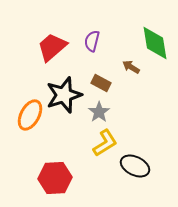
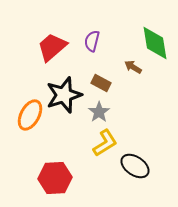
brown arrow: moved 2 px right
black ellipse: rotated 8 degrees clockwise
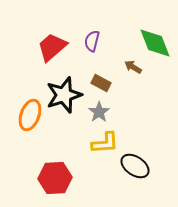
green diamond: rotated 12 degrees counterclockwise
orange ellipse: rotated 8 degrees counterclockwise
yellow L-shape: rotated 28 degrees clockwise
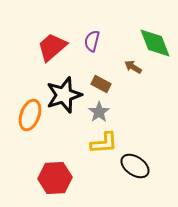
brown rectangle: moved 1 px down
yellow L-shape: moved 1 px left
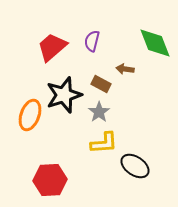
brown arrow: moved 8 px left, 2 px down; rotated 24 degrees counterclockwise
red hexagon: moved 5 px left, 2 px down
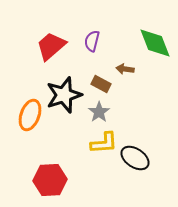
red trapezoid: moved 1 px left, 1 px up
black ellipse: moved 8 px up
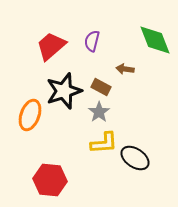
green diamond: moved 3 px up
brown rectangle: moved 3 px down
black star: moved 4 px up
red hexagon: rotated 8 degrees clockwise
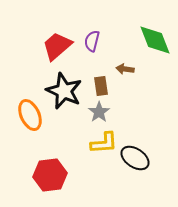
red trapezoid: moved 6 px right
brown rectangle: moved 1 px up; rotated 54 degrees clockwise
black star: rotated 30 degrees counterclockwise
orange ellipse: rotated 44 degrees counterclockwise
red hexagon: moved 5 px up; rotated 12 degrees counterclockwise
